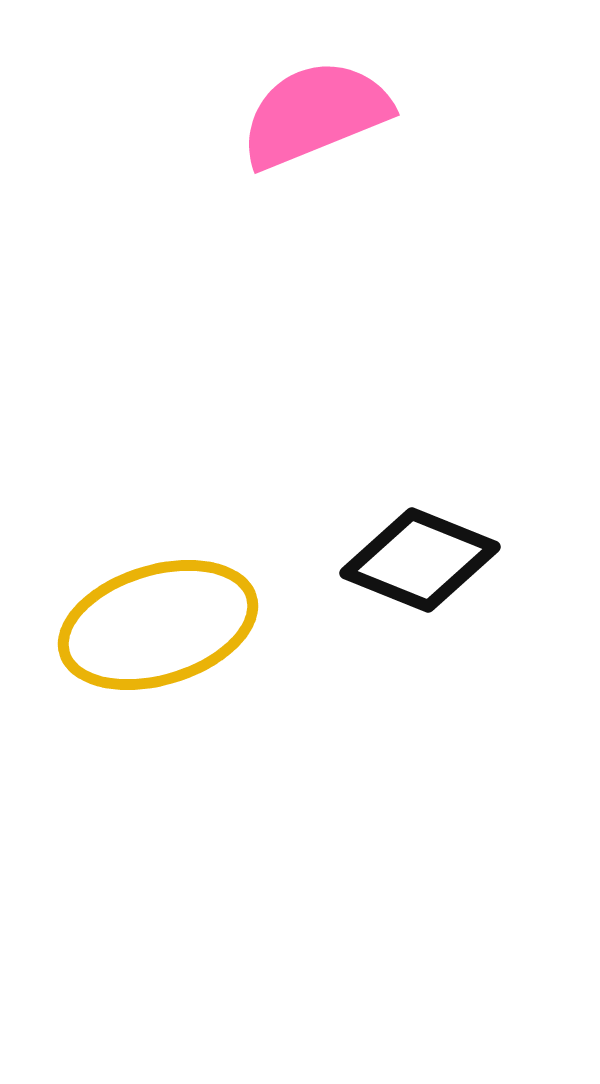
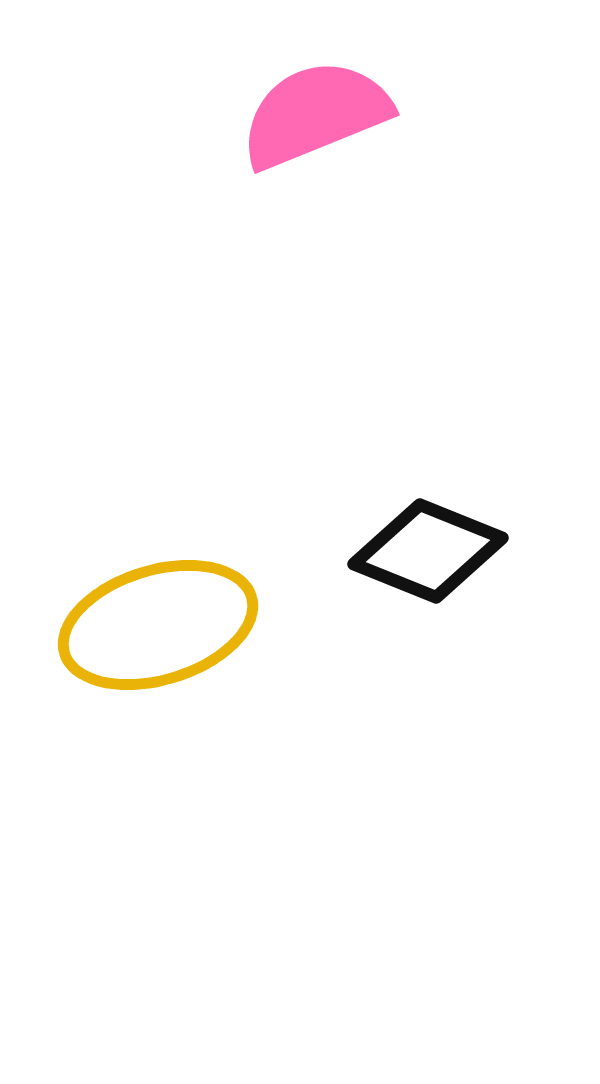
black diamond: moved 8 px right, 9 px up
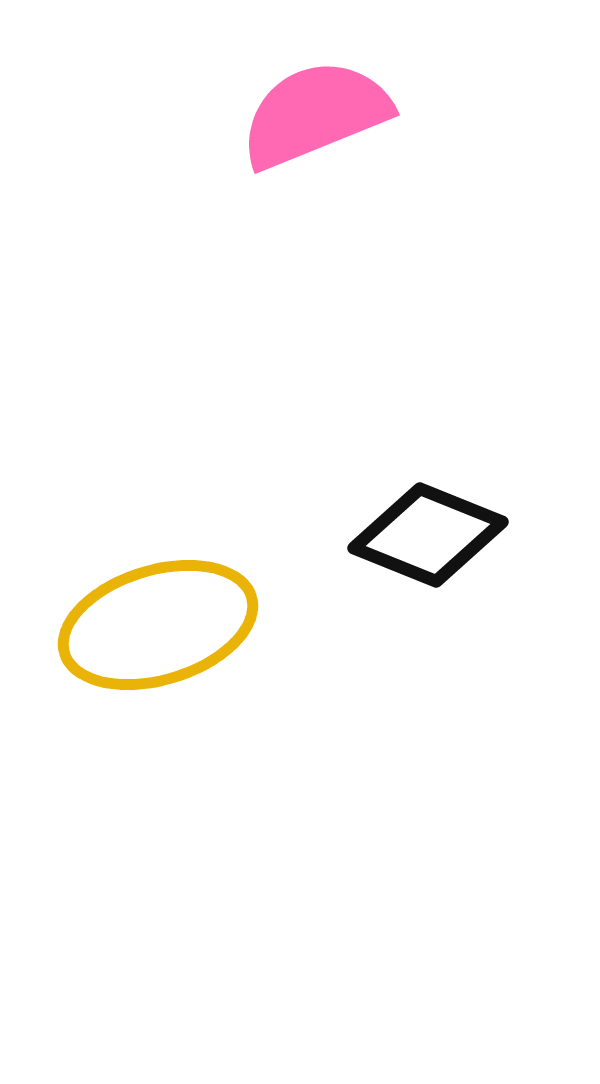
black diamond: moved 16 px up
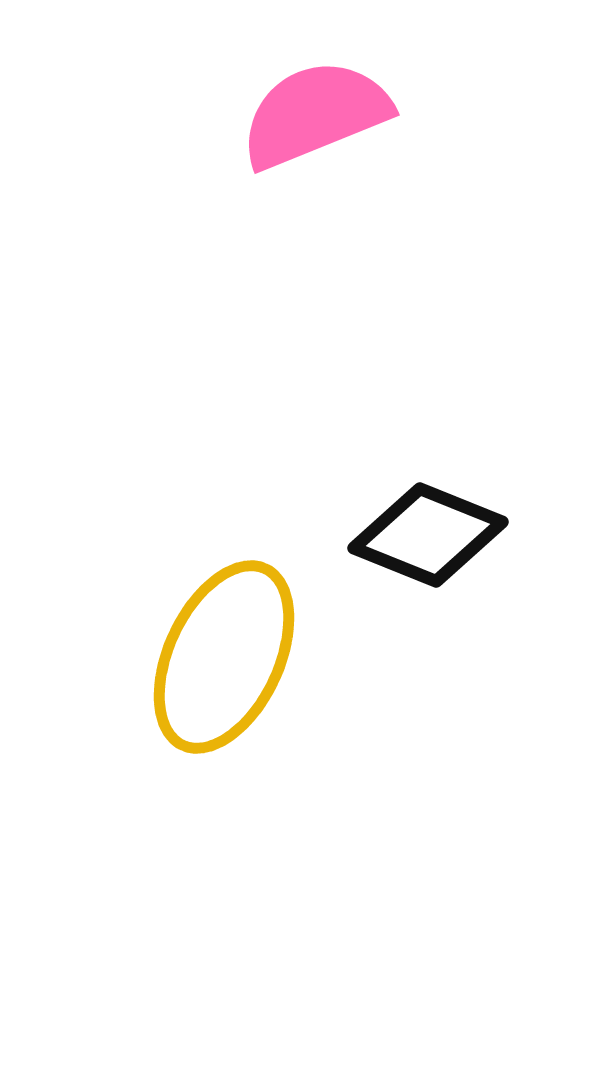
yellow ellipse: moved 66 px right, 32 px down; rotated 48 degrees counterclockwise
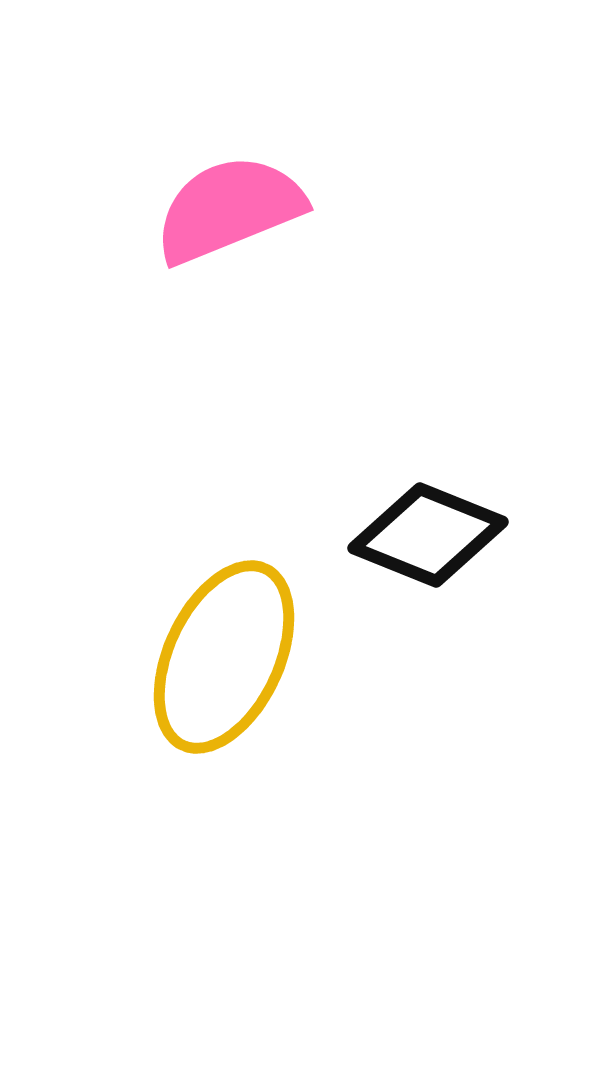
pink semicircle: moved 86 px left, 95 px down
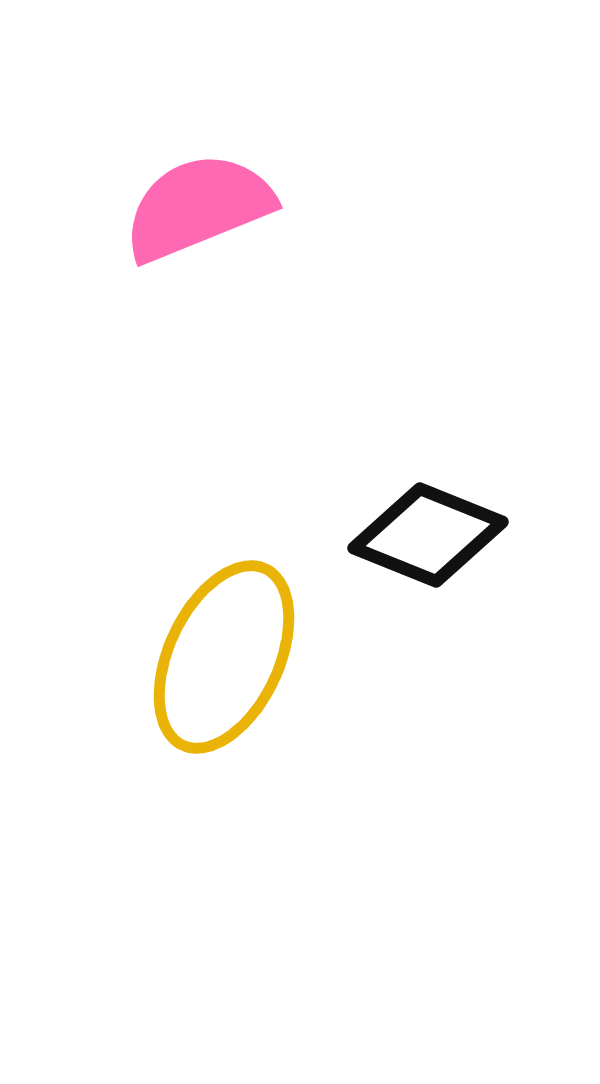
pink semicircle: moved 31 px left, 2 px up
